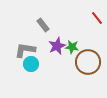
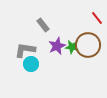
brown circle: moved 17 px up
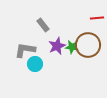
red line: rotated 56 degrees counterclockwise
cyan circle: moved 4 px right
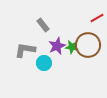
red line: rotated 24 degrees counterclockwise
cyan circle: moved 9 px right, 1 px up
